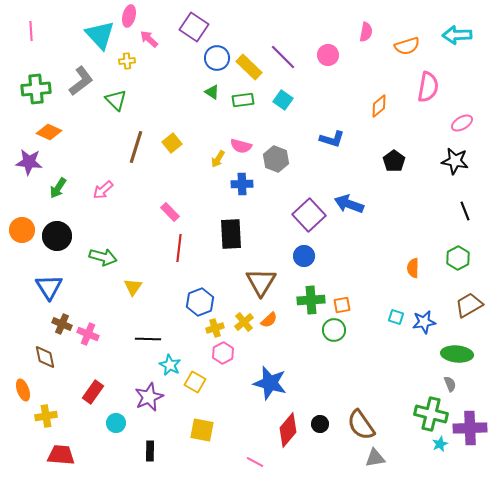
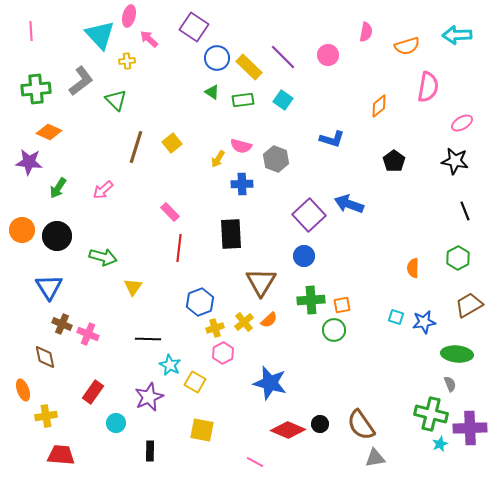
red diamond at (288, 430): rotated 72 degrees clockwise
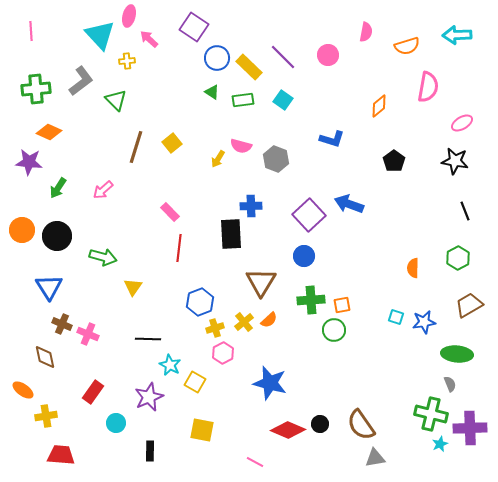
blue cross at (242, 184): moved 9 px right, 22 px down
orange ellipse at (23, 390): rotated 35 degrees counterclockwise
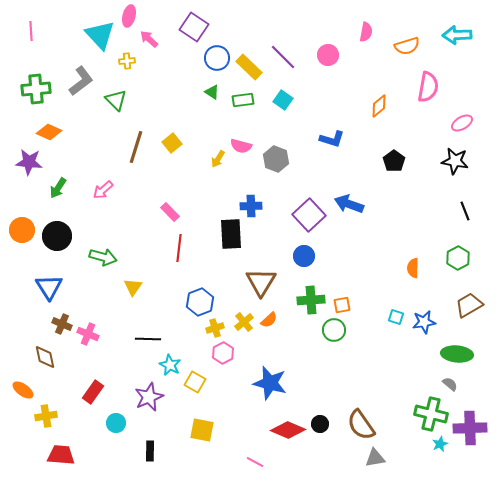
gray semicircle at (450, 384): rotated 28 degrees counterclockwise
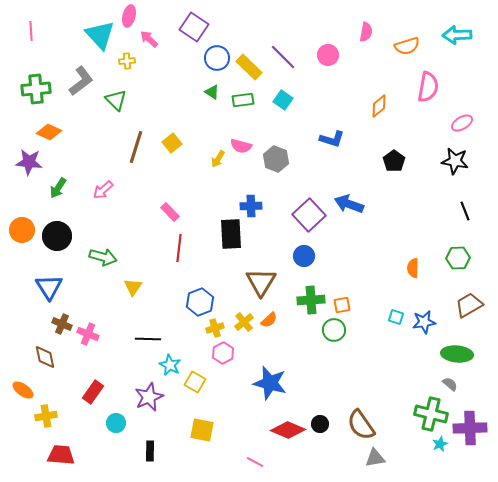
green hexagon at (458, 258): rotated 25 degrees clockwise
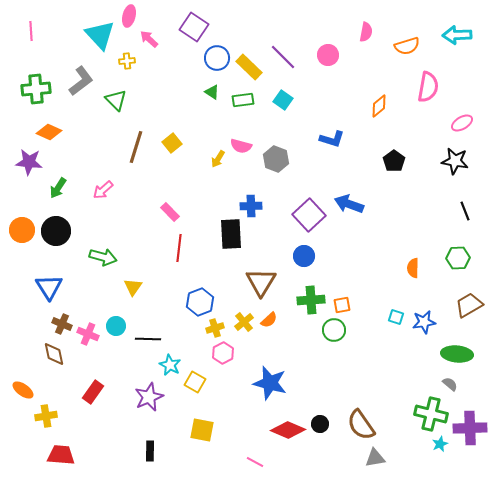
black circle at (57, 236): moved 1 px left, 5 px up
brown diamond at (45, 357): moved 9 px right, 3 px up
cyan circle at (116, 423): moved 97 px up
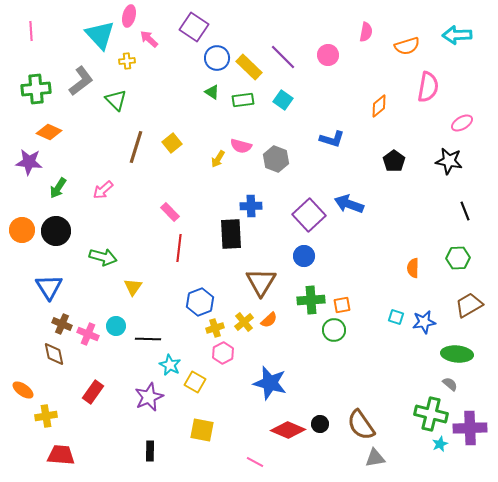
black star at (455, 161): moved 6 px left
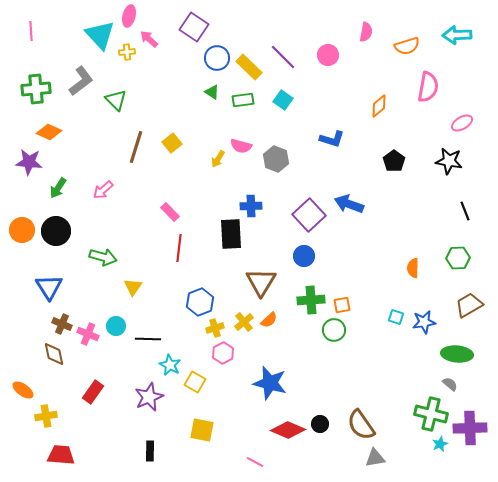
yellow cross at (127, 61): moved 9 px up
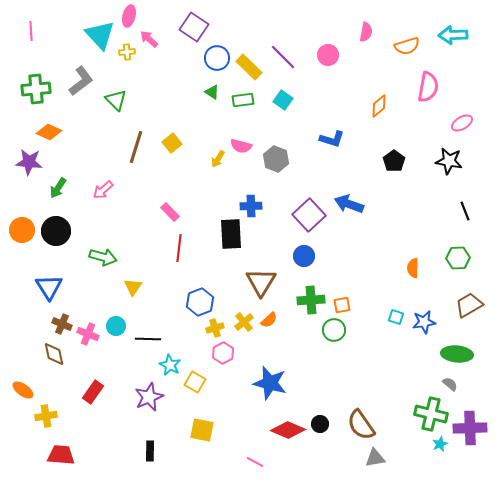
cyan arrow at (457, 35): moved 4 px left
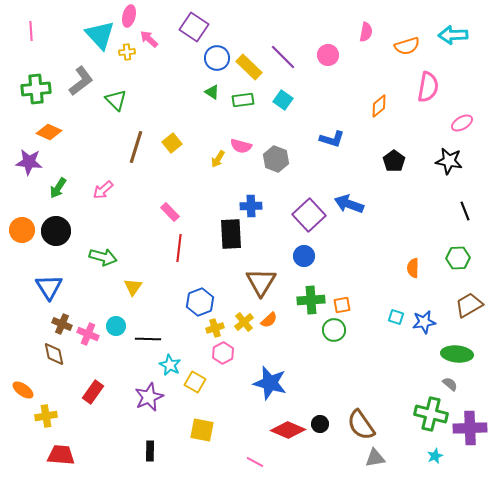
cyan star at (440, 444): moved 5 px left, 12 px down
